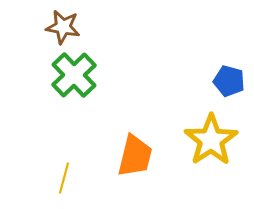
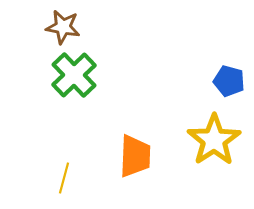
yellow star: moved 3 px right
orange trapezoid: rotated 12 degrees counterclockwise
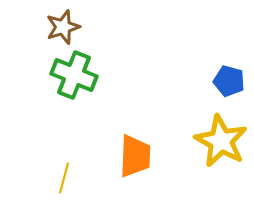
brown star: rotated 28 degrees counterclockwise
green cross: rotated 24 degrees counterclockwise
yellow star: moved 7 px right, 1 px down; rotated 10 degrees counterclockwise
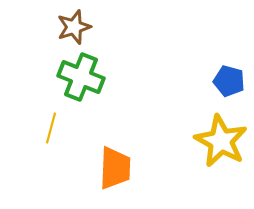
brown star: moved 11 px right
green cross: moved 7 px right, 2 px down
orange trapezoid: moved 20 px left, 12 px down
yellow line: moved 13 px left, 50 px up
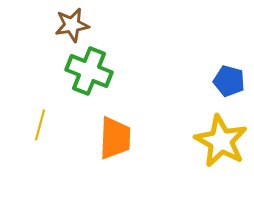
brown star: moved 2 px left, 2 px up; rotated 8 degrees clockwise
green cross: moved 8 px right, 6 px up
yellow line: moved 11 px left, 3 px up
orange trapezoid: moved 30 px up
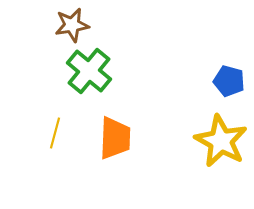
green cross: rotated 18 degrees clockwise
yellow line: moved 15 px right, 8 px down
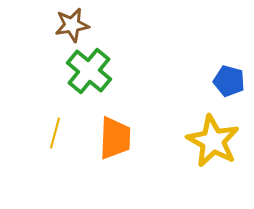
yellow star: moved 8 px left
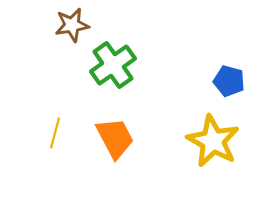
green cross: moved 24 px right, 6 px up; rotated 15 degrees clockwise
orange trapezoid: rotated 30 degrees counterclockwise
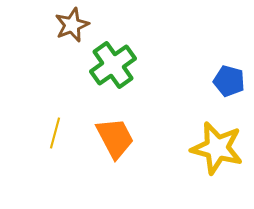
brown star: rotated 12 degrees counterclockwise
yellow star: moved 4 px right, 7 px down; rotated 14 degrees counterclockwise
